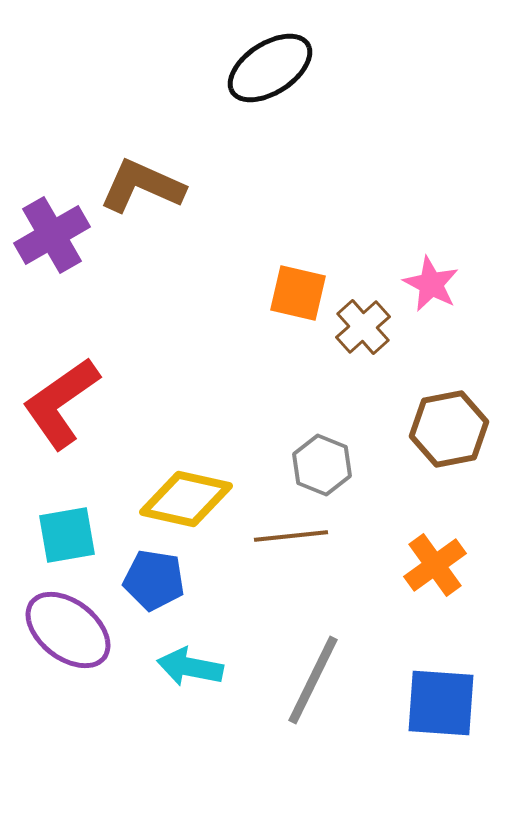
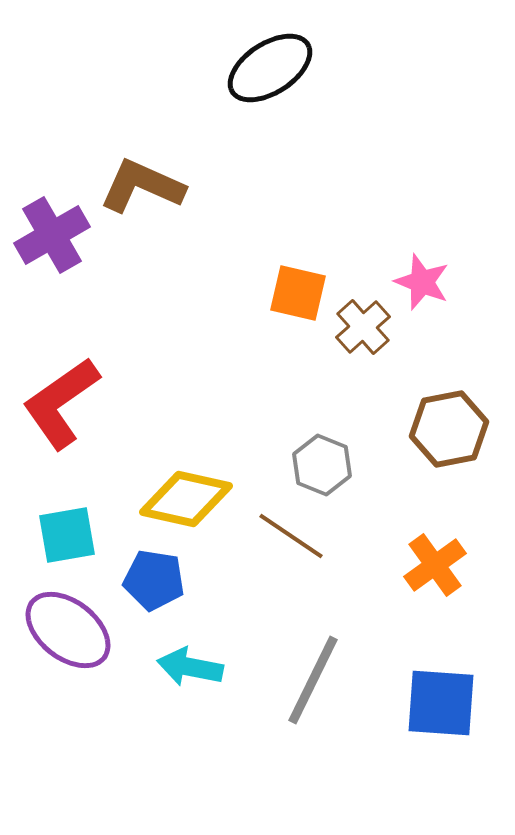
pink star: moved 9 px left, 2 px up; rotated 6 degrees counterclockwise
brown line: rotated 40 degrees clockwise
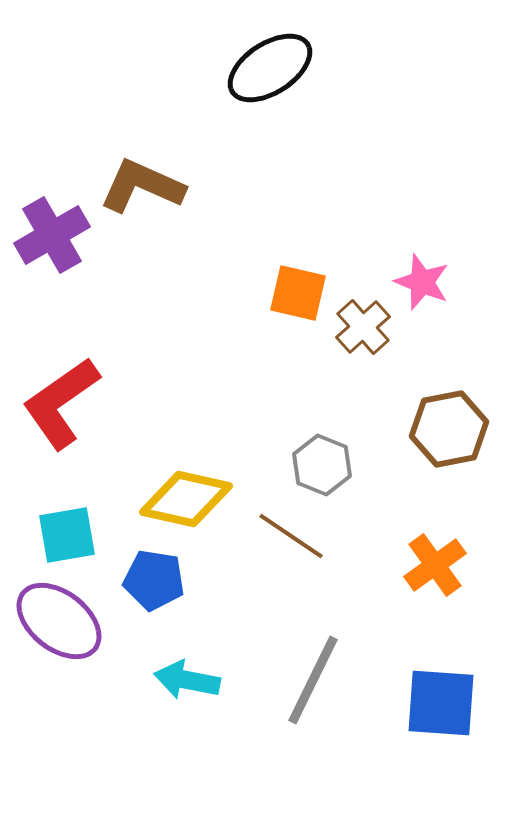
purple ellipse: moved 9 px left, 9 px up
cyan arrow: moved 3 px left, 13 px down
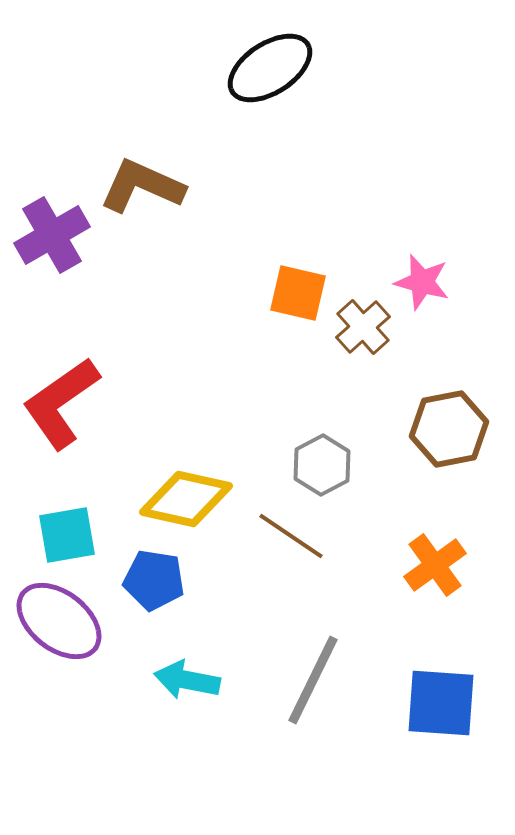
pink star: rotated 6 degrees counterclockwise
gray hexagon: rotated 10 degrees clockwise
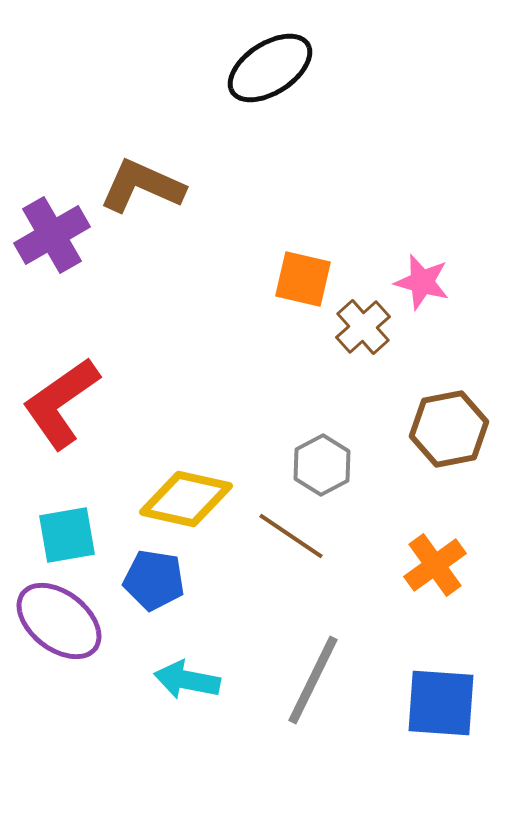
orange square: moved 5 px right, 14 px up
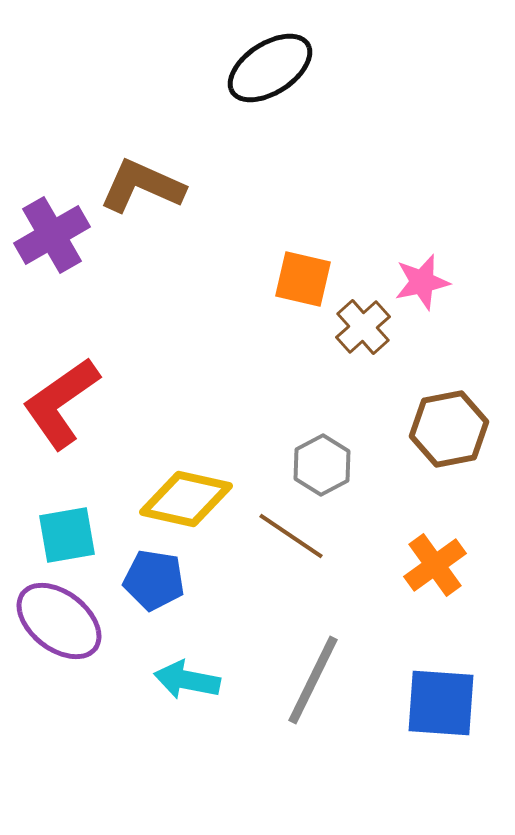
pink star: rotated 28 degrees counterclockwise
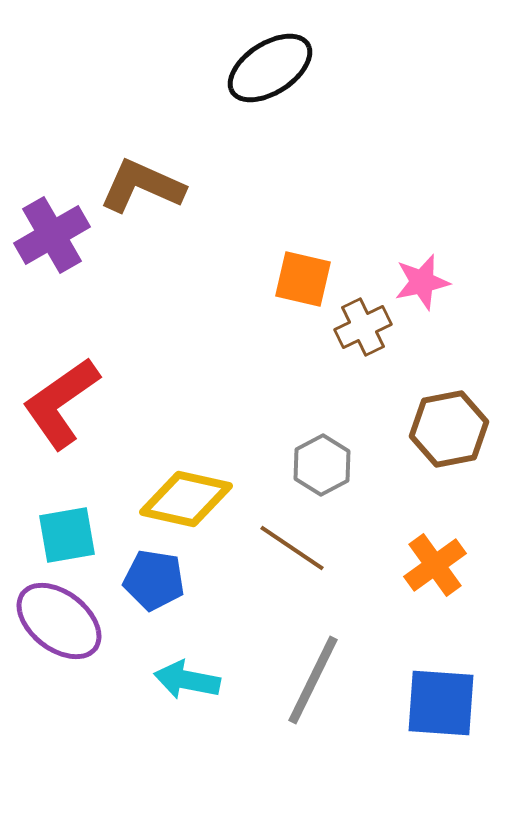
brown cross: rotated 16 degrees clockwise
brown line: moved 1 px right, 12 px down
